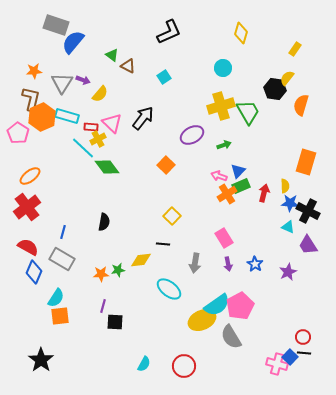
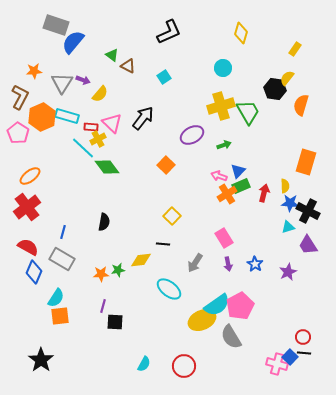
brown L-shape at (31, 99): moved 11 px left, 2 px up; rotated 15 degrees clockwise
cyan triangle at (288, 227): rotated 40 degrees counterclockwise
gray arrow at (195, 263): rotated 24 degrees clockwise
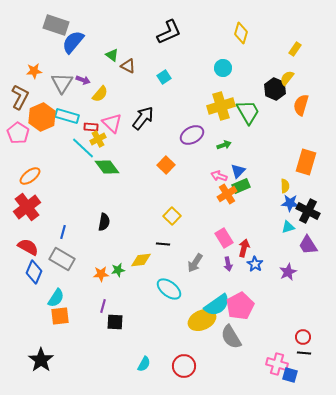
black hexagon at (275, 89): rotated 15 degrees clockwise
red arrow at (264, 193): moved 20 px left, 55 px down
blue square at (290, 357): moved 18 px down; rotated 28 degrees counterclockwise
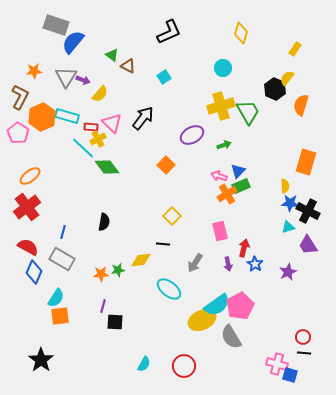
gray triangle at (62, 83): moved 4 px right, 6 px up
pink rectangle at (224, 238): moved 4 px left, 7 px up; rotated 18 degrees clockwise
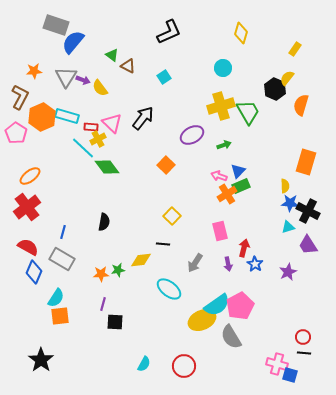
yellow semicircle at (100, 94): moved 6 px up; rotated 102 degrees clockwise
pink pentagon at (18, 133): moved 2 px left
purple line at (103, 306): moved 2 px up
